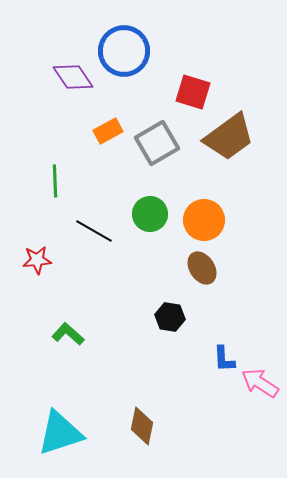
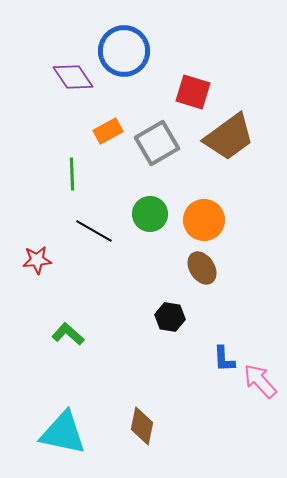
green line: moved 17 px right, 7 px up
pink arrow: moved 2 px up; rotated 15 degrees clockwise
cyan triangle: moved 3 px right; rotated 30 degrees clockwise
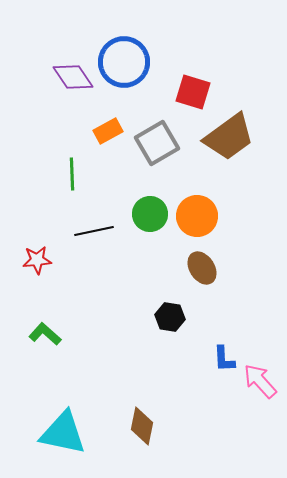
blue circle: moved 11 px down
orange circle: moved 7 px left, 4 px up
black line: rotated 42 degrees counterclockwise
green L-shape: moved 23 px left
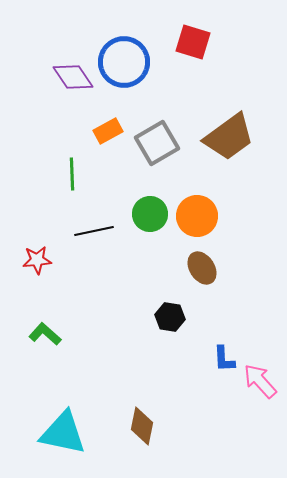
red square: moved 50 px up
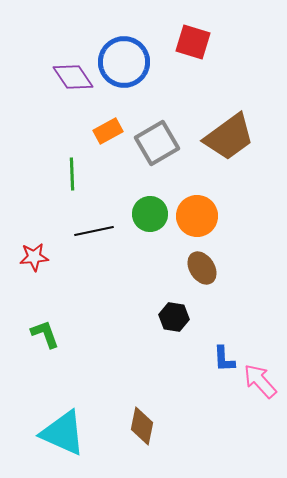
red star: moved 3 px left, 3 px up
black hexagon: moved 4 px right
green L-shape: rotated 28 degrees clockwise
cyan triangle: rotated 12 degrees clockwise
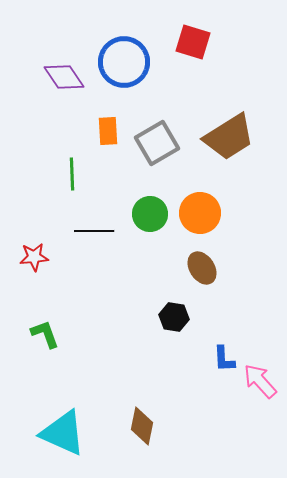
purple diamond: moved 9 px left
orange rectangle: rotated 64 degrees counterclockwise
brown trapezoid: rotated 4 degrees clockwise
orange circle: moved 3 px right, 3 px up
black line: rotated 12 degrees clockwise
